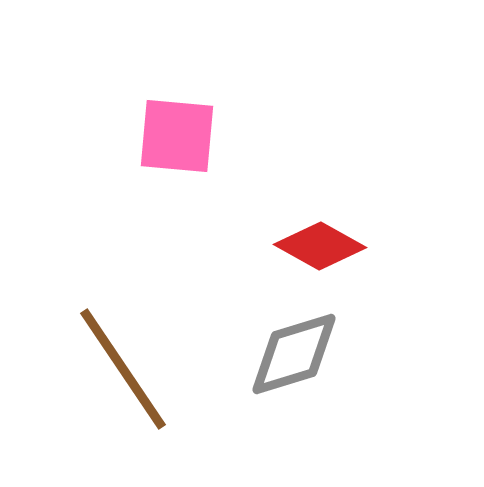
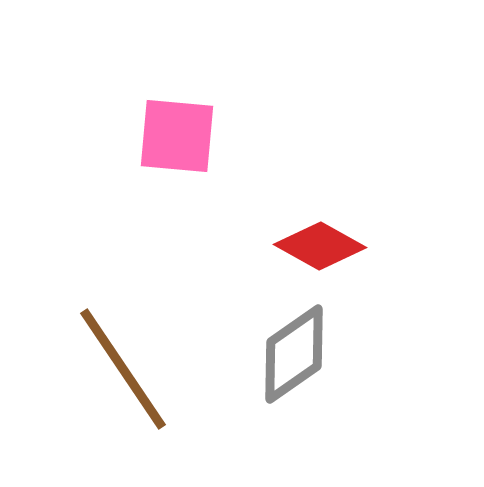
gray diamond: rotated 18 degrees counterclockwise
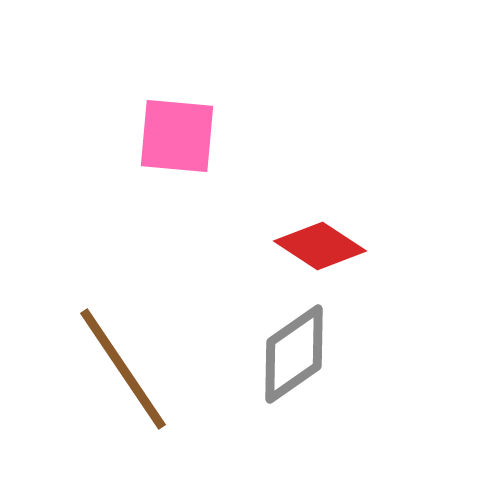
red diamond: rotated 4 degrees clockwise
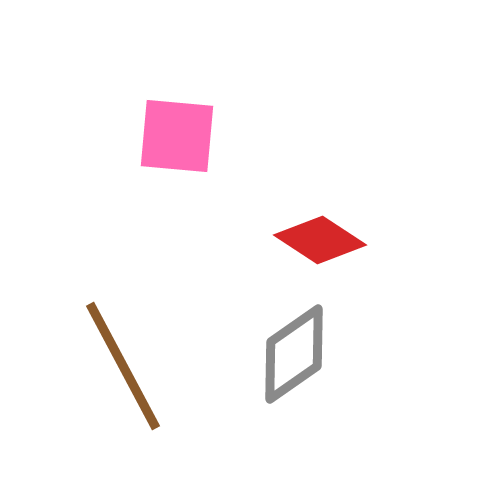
red diamond: moved 6 px up
brown line: moved 3 px up; rotated 6 degrees clockwise
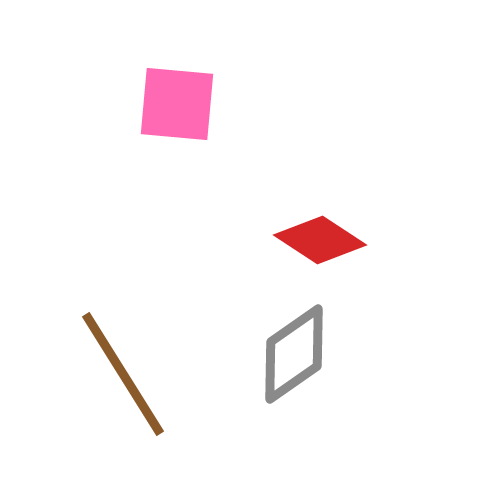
pink square: moved 32 px up
brown line: moved 8 px down; rotated 4 degrees counterclockwise
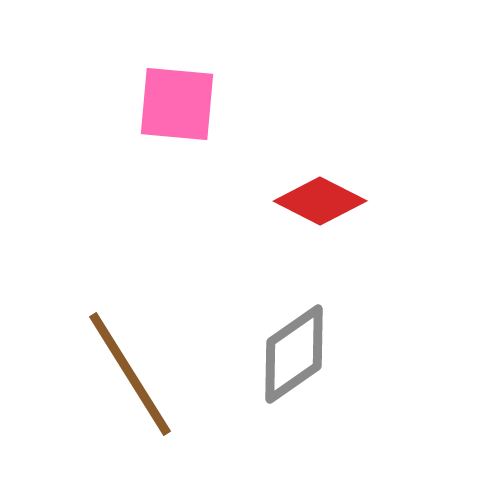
red diamond: moved 39 px up; rotated 6 degrees counterclockwise
brown line: moved 7 px right
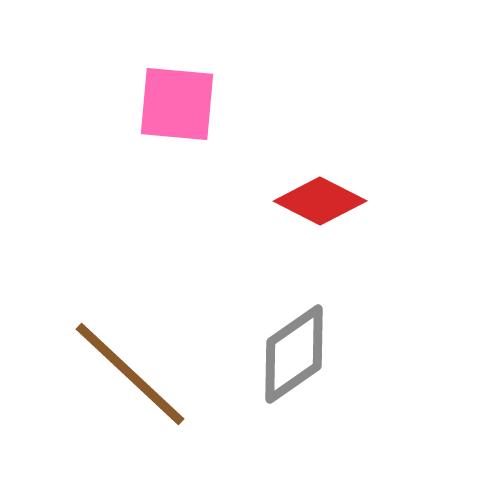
brown line: rotated 15 degrees counterclockwise
